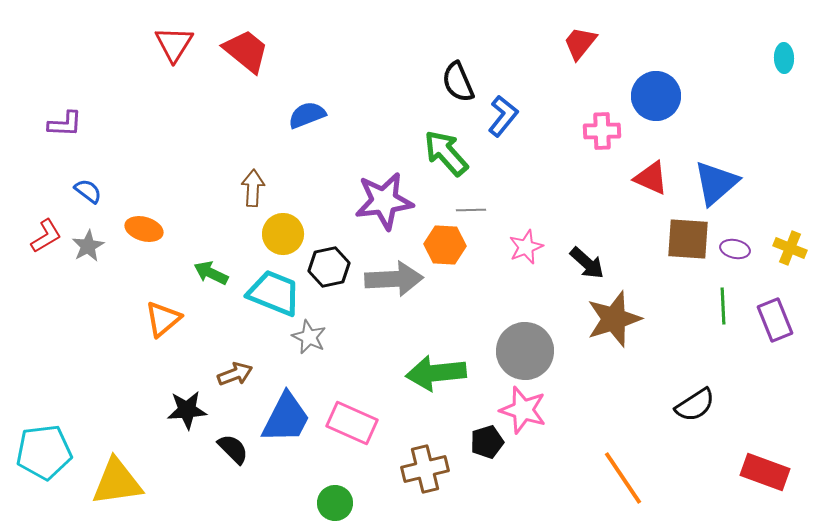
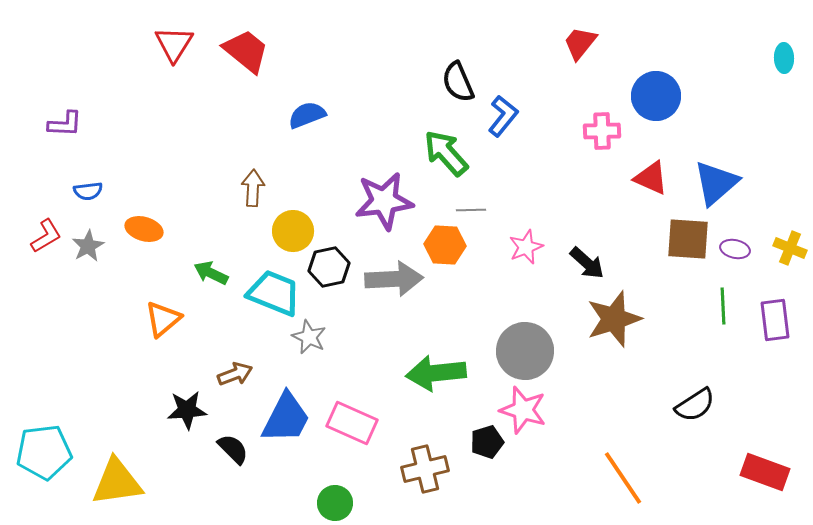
blue semicircle at (88, 191): rotated 136 degrees clockwise
yellow circle at (283, 234): moved 10 px right, 3 px up
purple rectangle at (775, 320): rotated 15 degrees clockwise
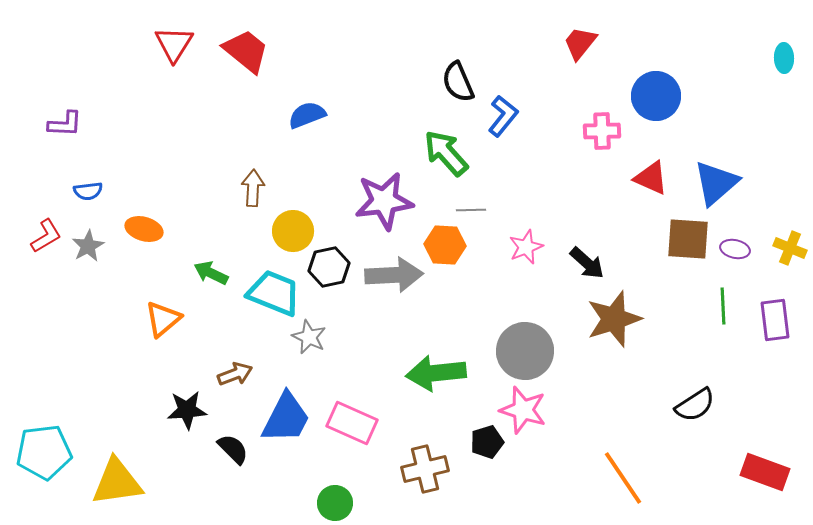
gray arrow at (394, 279): moved 4 px up
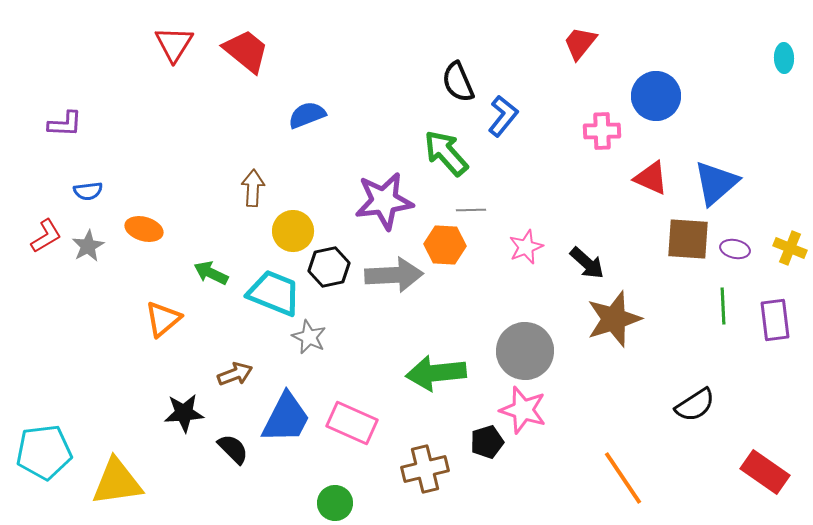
black star at (187, 410): moved 3 px left, 3 px down
red rectangle at (765, 472): rotated 15 degrees clockwise
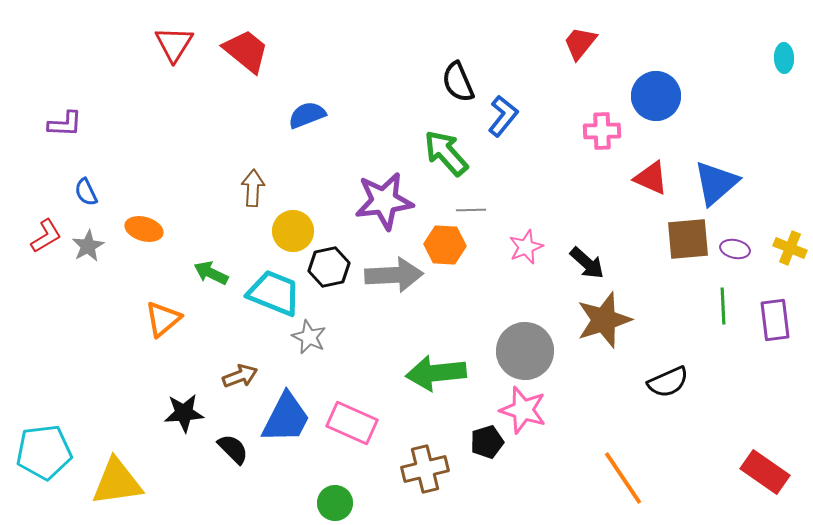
blue semicircle at (88, 191): moved 2 px left, 1 px down; rotated 72 degrees clockwise
brown square at (688, 239): rotated 9 degrees counterclockwise
brown star at (614, 319): moved 10 px left, 1 px down
brown arrow at (235, 374): moved 5 px right, 2 px down
black semicircle at (695, 405): moved 27 px left, 23 px up; rotated 9 degrees clockwise
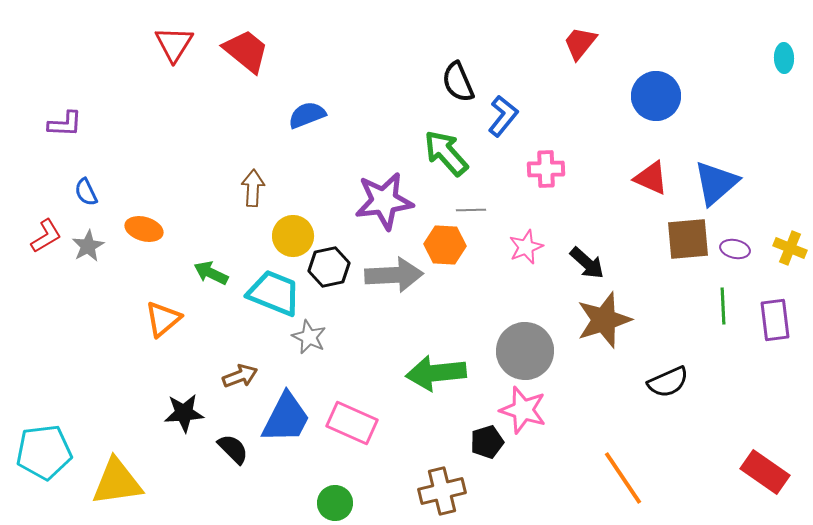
pink cross at (602, 131): moved 56 px left, 38 px down
yellow circle at (293, 231): moved 5 px down
brown cross at (425, 469): moved 17 px right, 22 px down
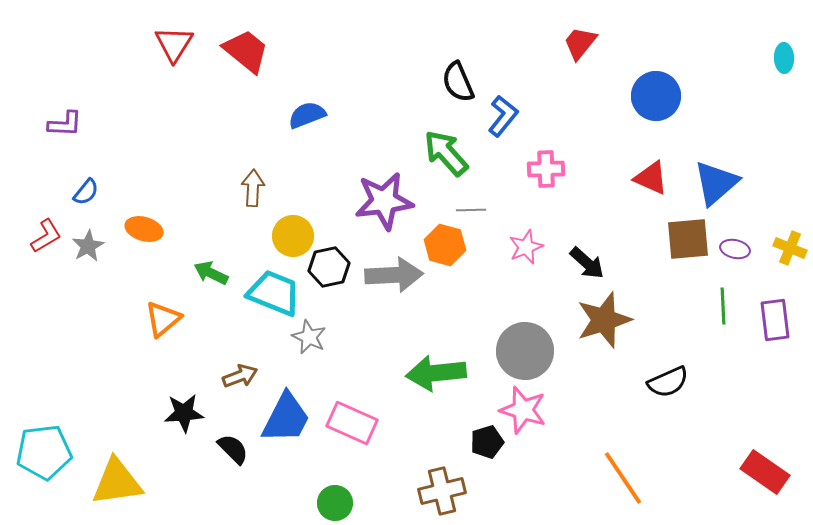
blue semicircle at (86, 192): rotated 116 degrees counterclockwise
orange hexagon at (445, 245): rotated 12 degrees clockwise
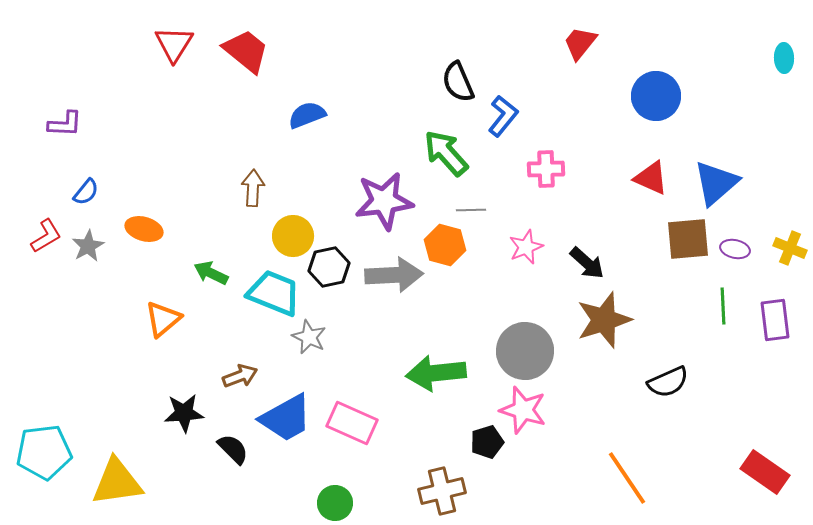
blue trapezoid at (286, 418): rotated 34 degrees clockwise
orange line at (623, 478): moved 4 px right
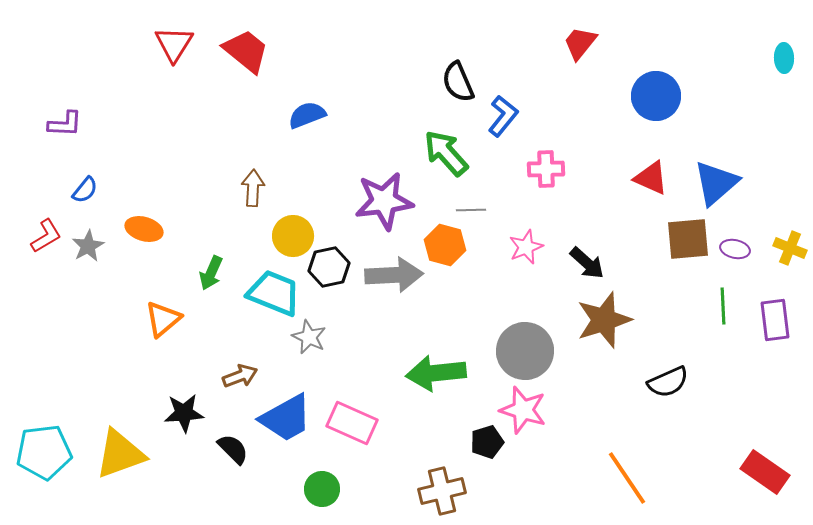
blue semicircle at (86, 192): moved 1 px left, 2 px up
green arrow at (211, 273): rotated 92 degrees counterclockwise
yellow triangle at (117, 482): moved 3 px right, 28 px up; rotated 12 degrees counterclockwise
green circle at (335, 503): moved 13 px left, 14 px up
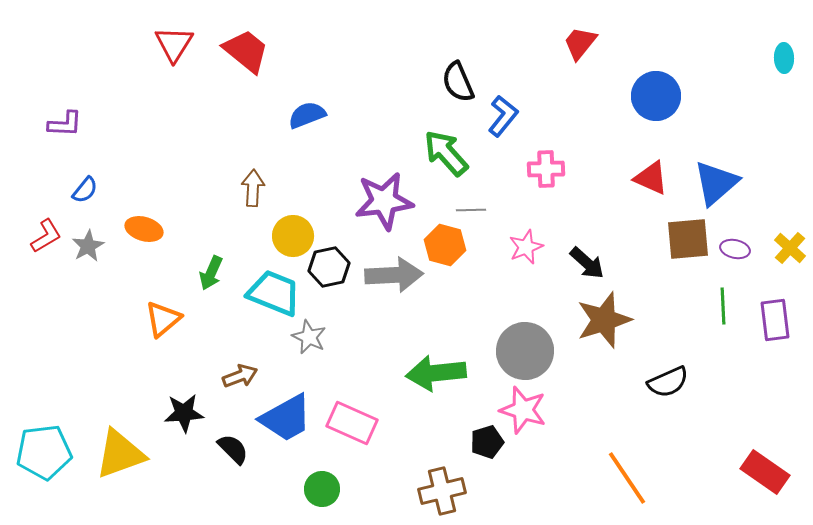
yellow cross at (790, 248): rotated 20 degrees clockwise
